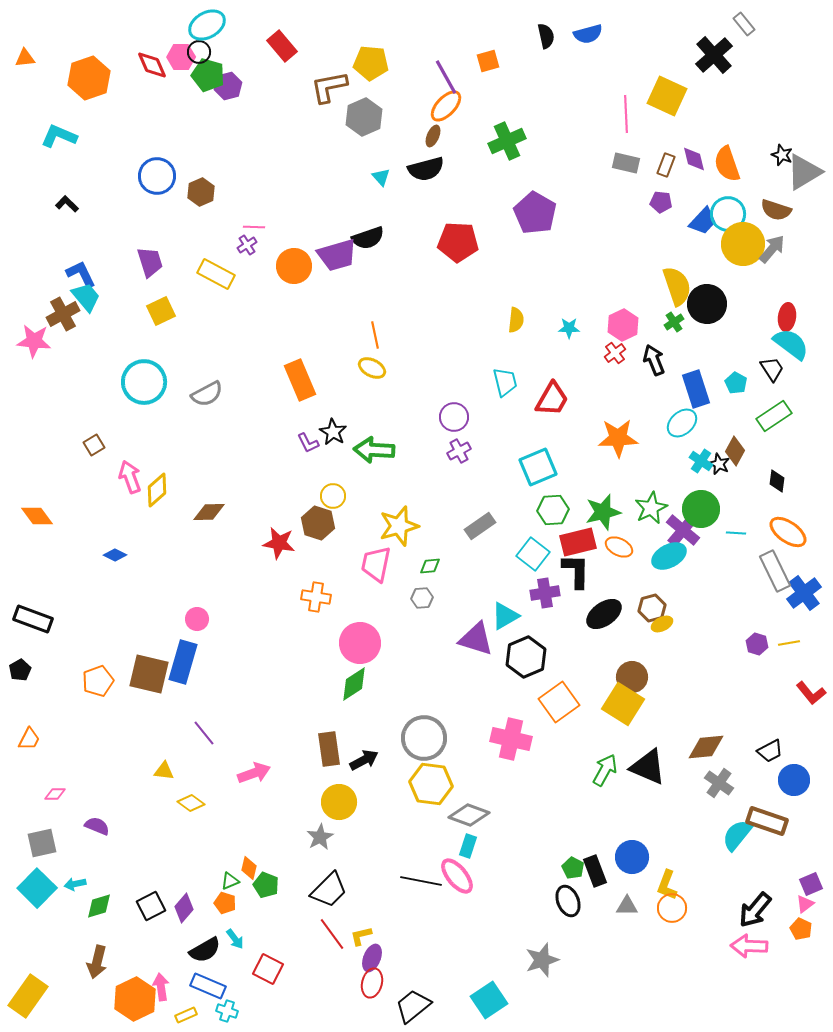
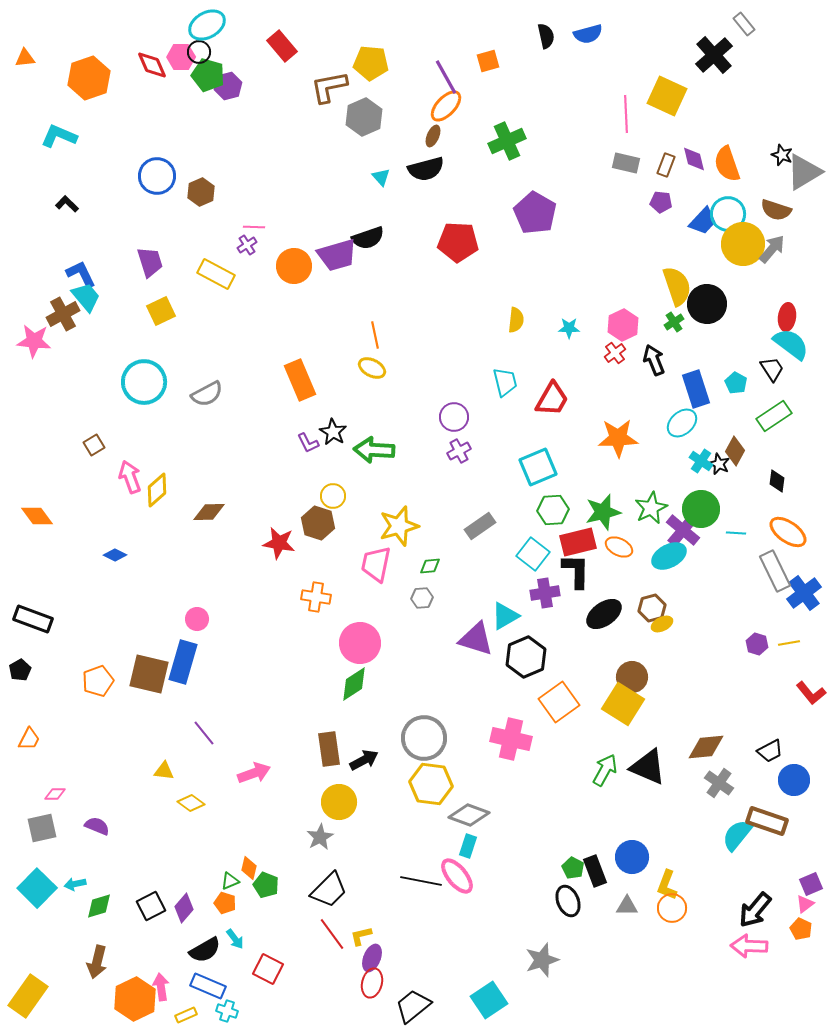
gray square at (42, 843): moved 15 px up
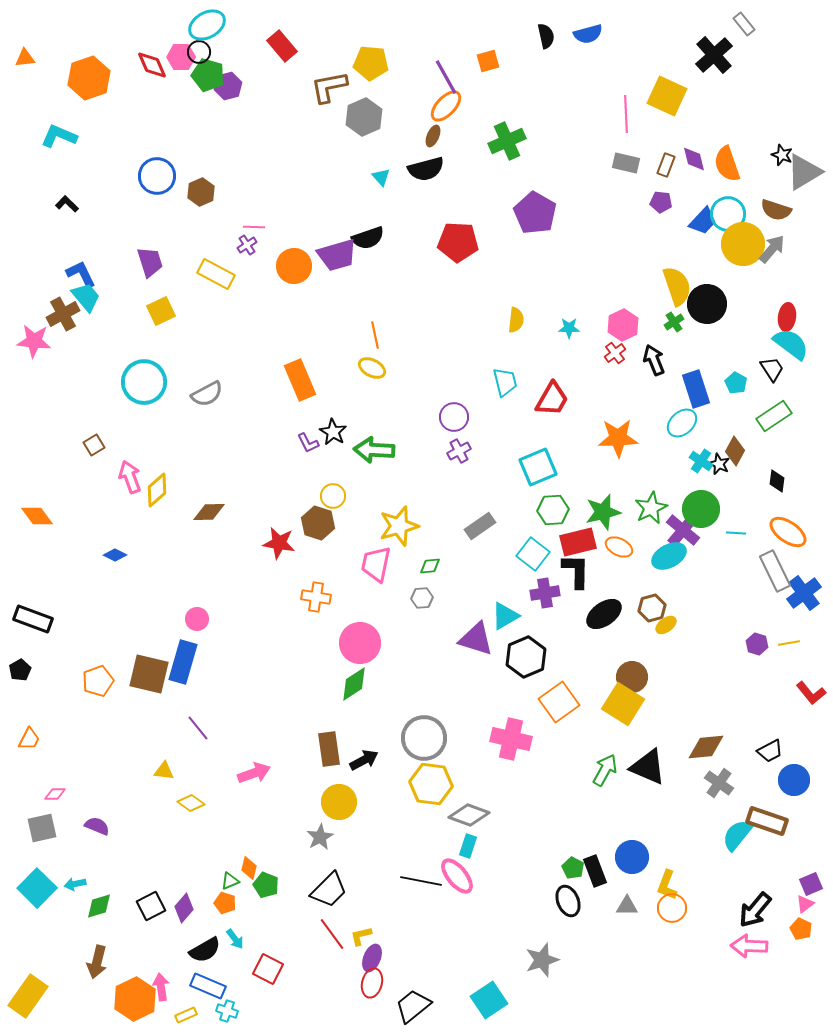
yellow ellipse at (662, 624): moved 4 px right, 1 px down; rotated 10 degrees counterclockwise
purple line at (204, 733): moved 6 px left, 5 px up
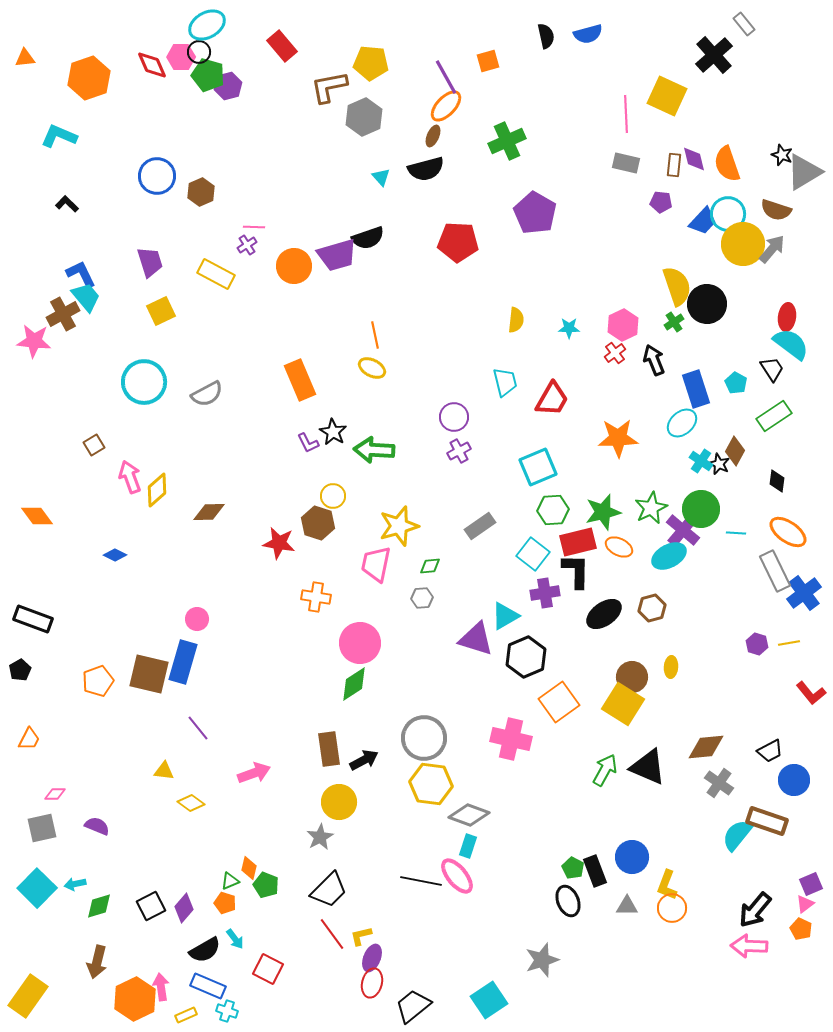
brown rectangle at (666, 165): moved 8 px right; rotated 15 degrees counterclockwise
yellow ellipse at (666, 625): moved 5 px right, 42 px down; rotated 50 degrees counterclockwise
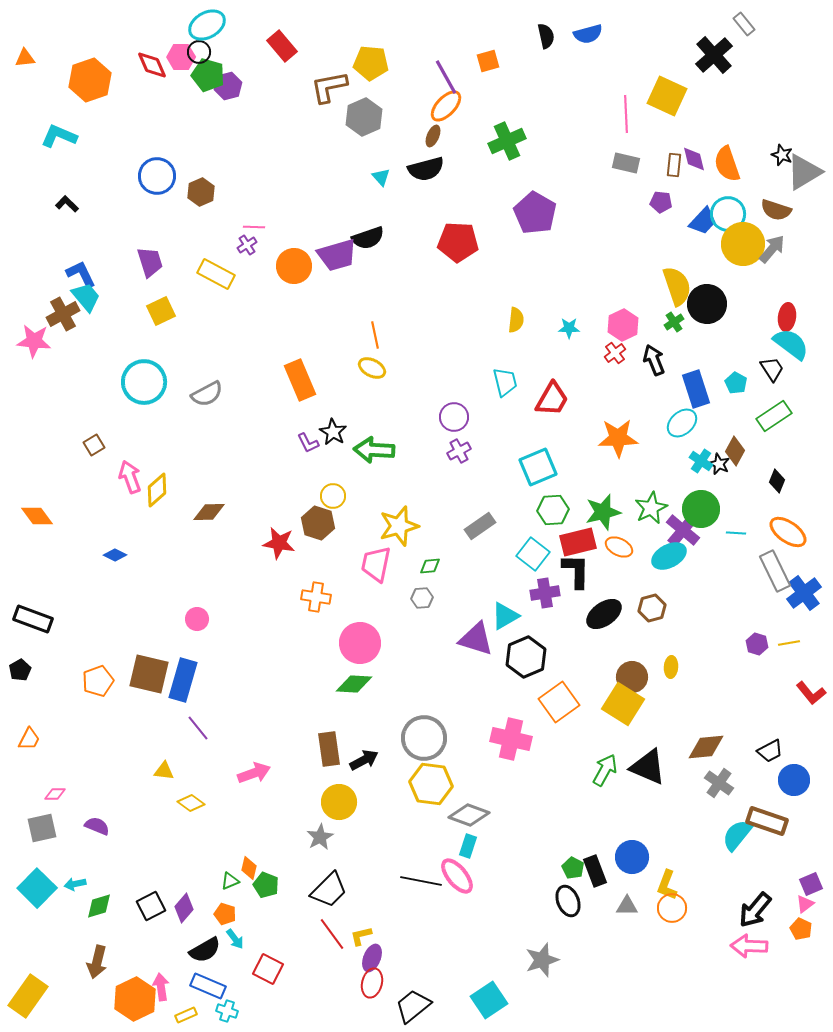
orange hexagon at (89, 78): moved 1 px right, 2 px down
black diamond at (777, 481): rotated 15 degrees clockwise
blue rectangle at (183, 662): moved 18 px down
green diamond at (354, 684): rotated 36 degrees clockwise
orange pentagon at (225, 903): moved 11 px down
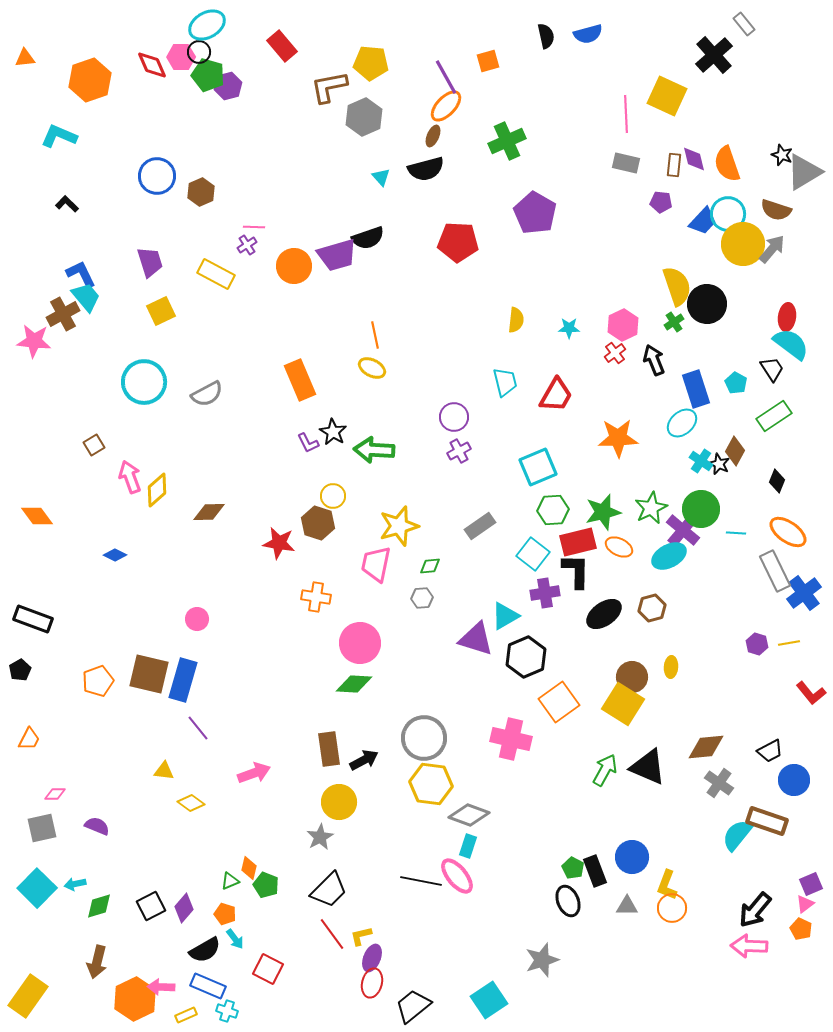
red trapezoid at (552, 399): moved 4 px right, 4 px up
pink arrow at (161, 987): rotated 80 degrees counterclockwise
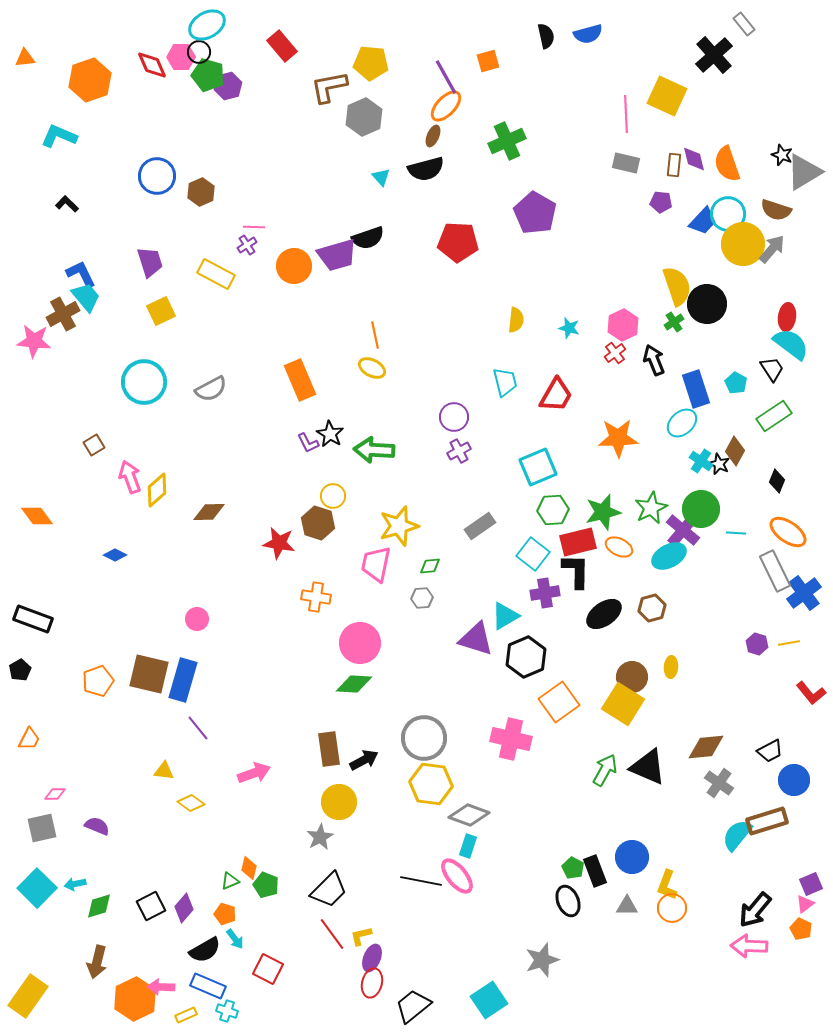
cyan star at (569, 328): rotated 15 degrees clockwise
gray semicircle at (207, 394): moved 4 px right, 5 px up
black star at (333, 432): moved 3 px left, 2 px down
brown rectangle at (767, 821): rotated 36 degrees counterclockwise
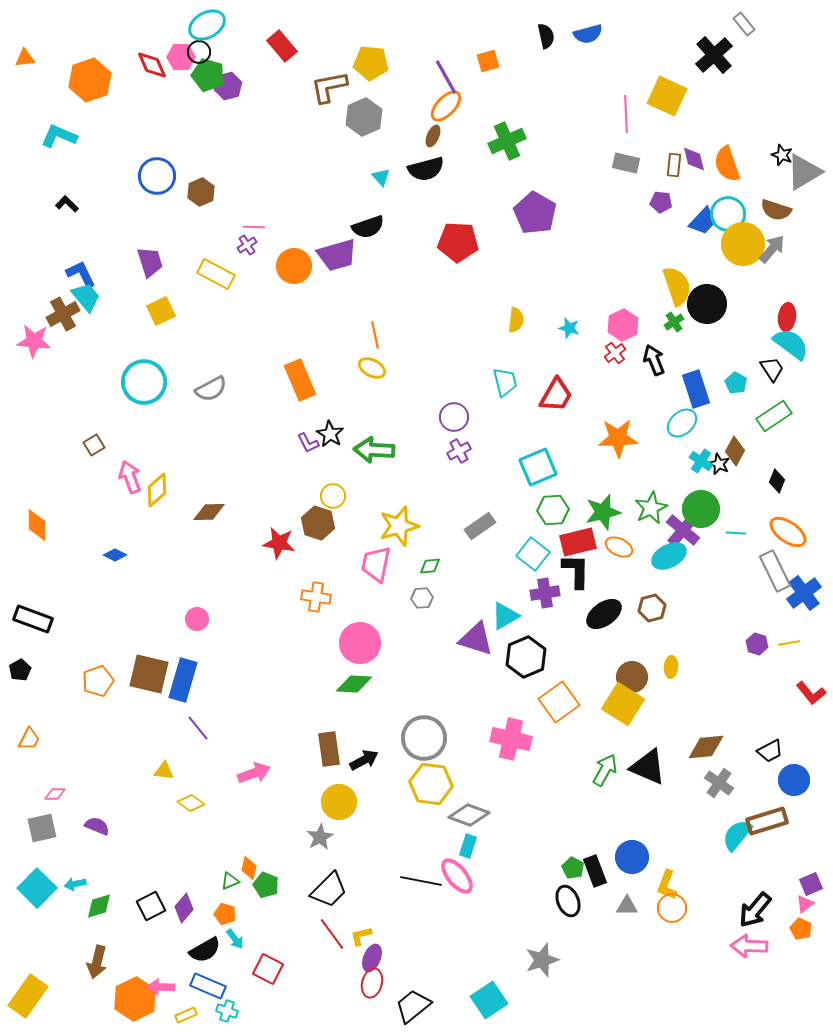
black semicircle at (368, 238): moved 11 px up
orange diamond at (37, 516): moved 9 px down; rotated 36 degrees clockwise
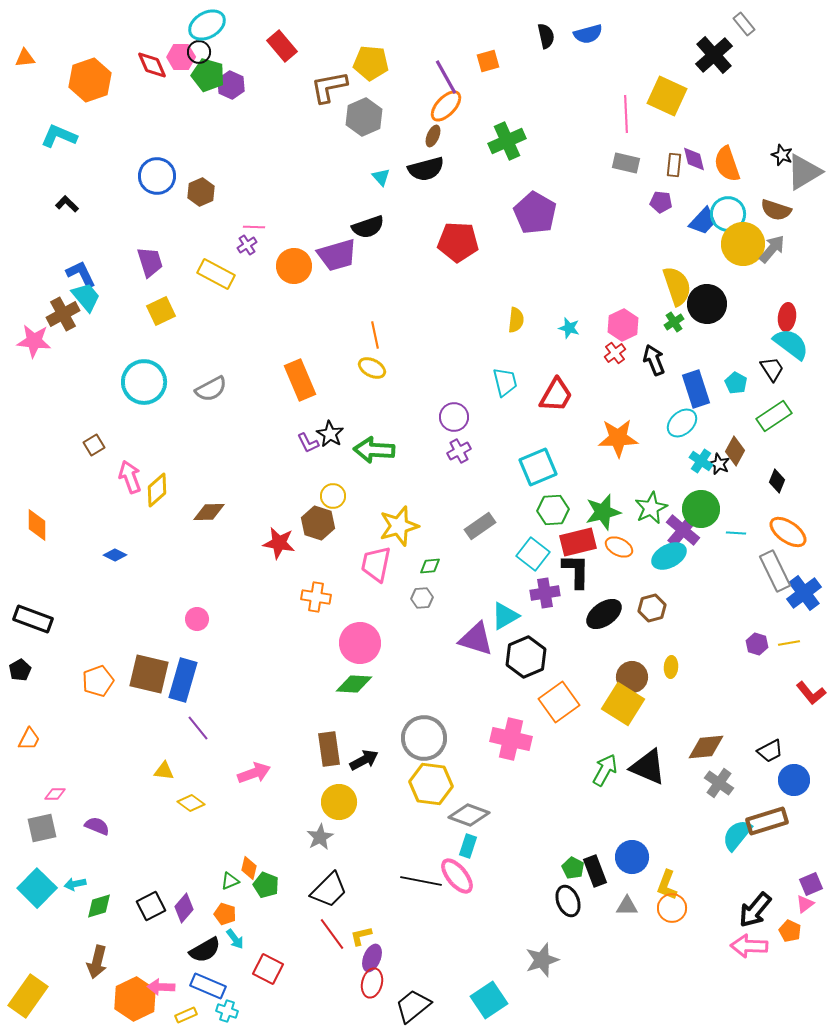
purple hexagon at (228, 86): moved 3 px right, 1 px up; rotated 20 degrees counterclockwise
orange pentagon at (801, 929): moved 11 px left, 2 px down
